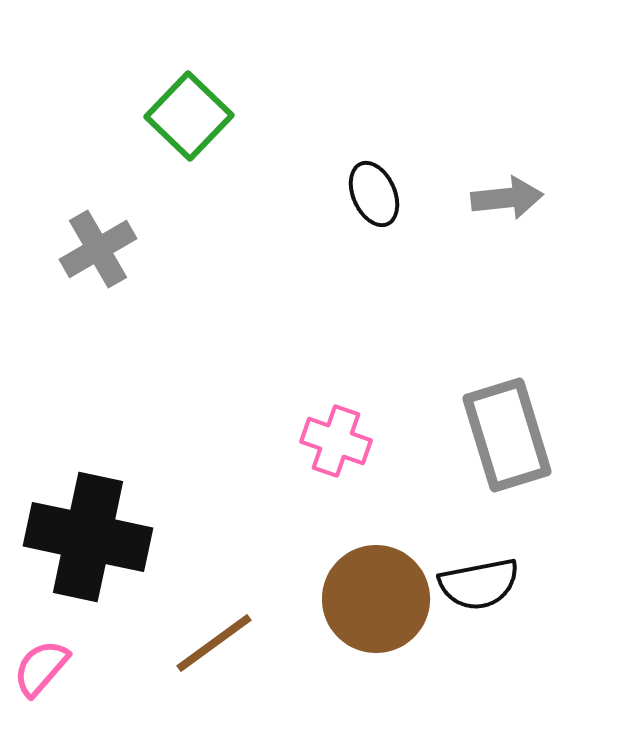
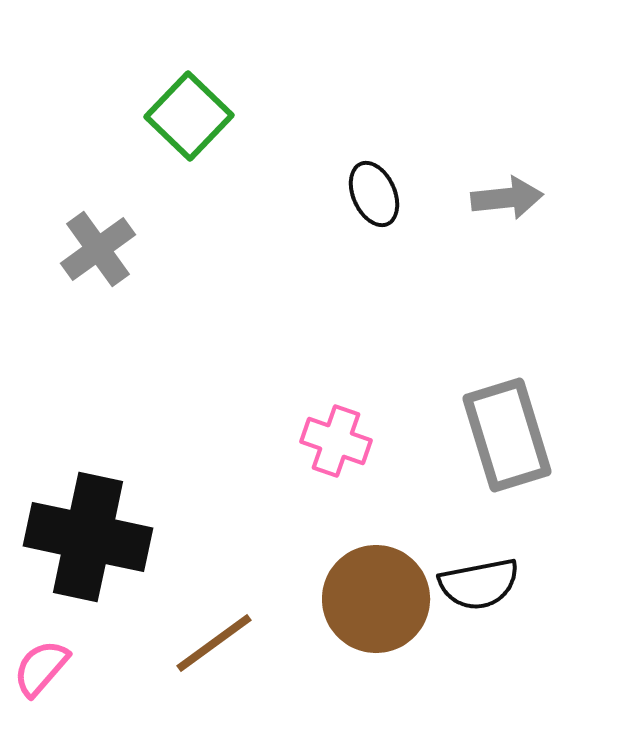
gray cross: rotated 6 degrees counterclockwise
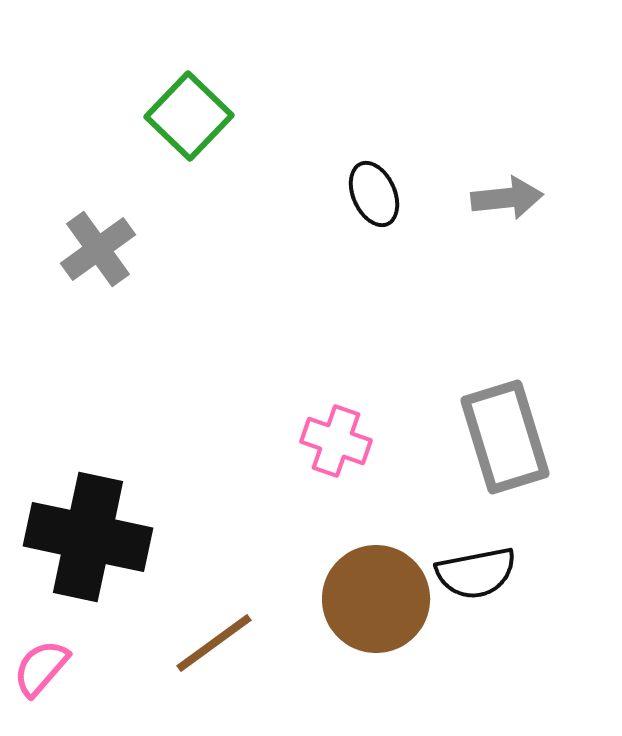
gray rectangle: moved 2 px left, 2 px down
black semicircle: moved 3 px left, 11 px up
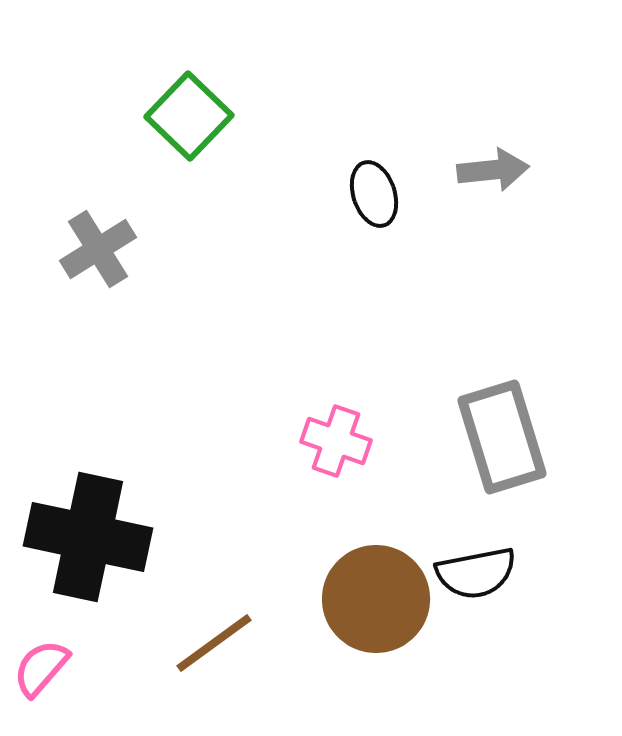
black ellipse: rotated 6 degrees clockwise
gray arrow: moved 14 px left, 28 px up
gray cross: rotated 4 degrees clockwise
gray rectangle: moved 3 px left
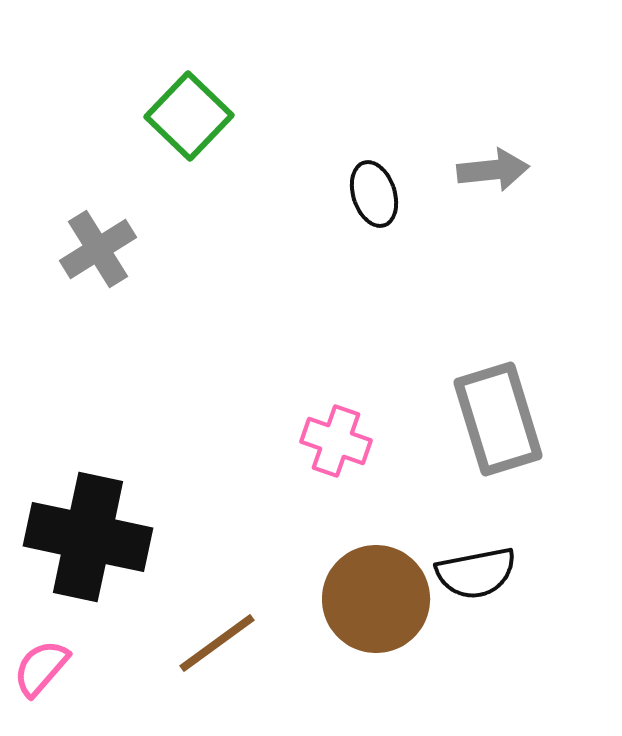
gray rectangle: moved 4 px left, 18 px up
brown line: moved 3 px right
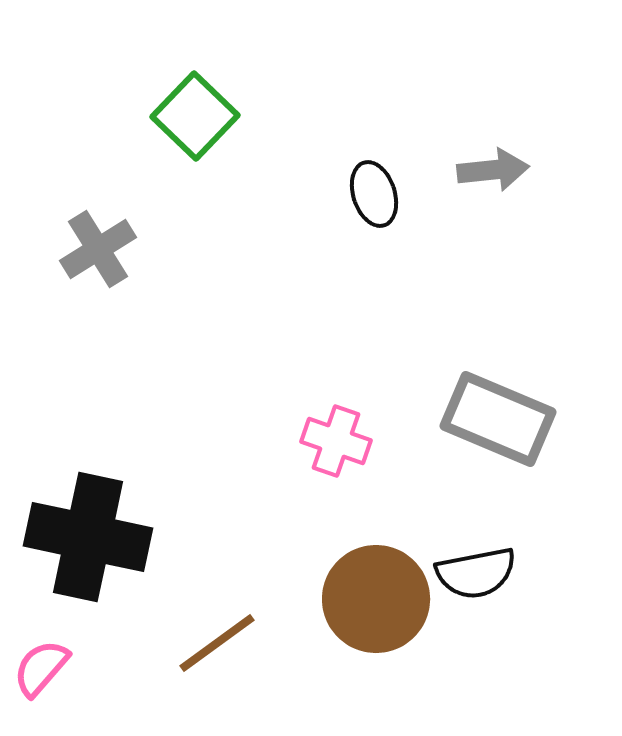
green square: moved 6 px right
gray rectangle: rotated 50 degrees counterclockwise
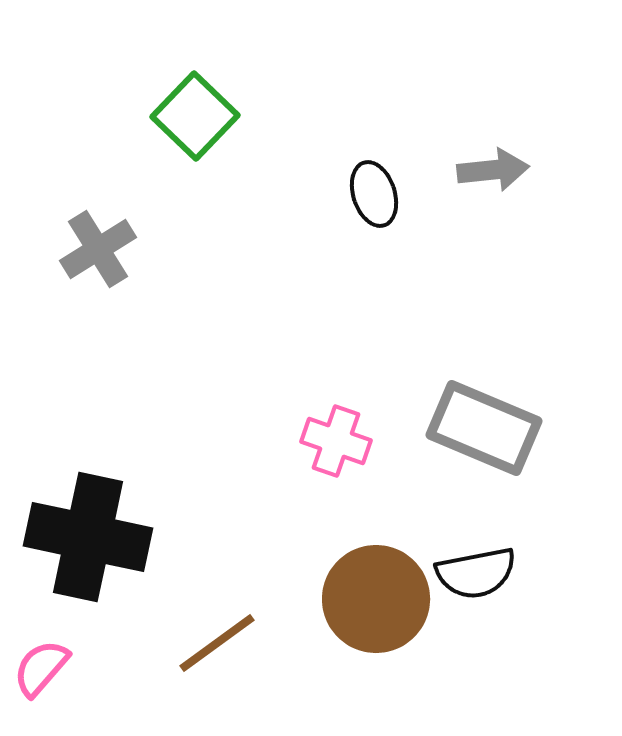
gray rectangle: moved 14 px left, 9 px down
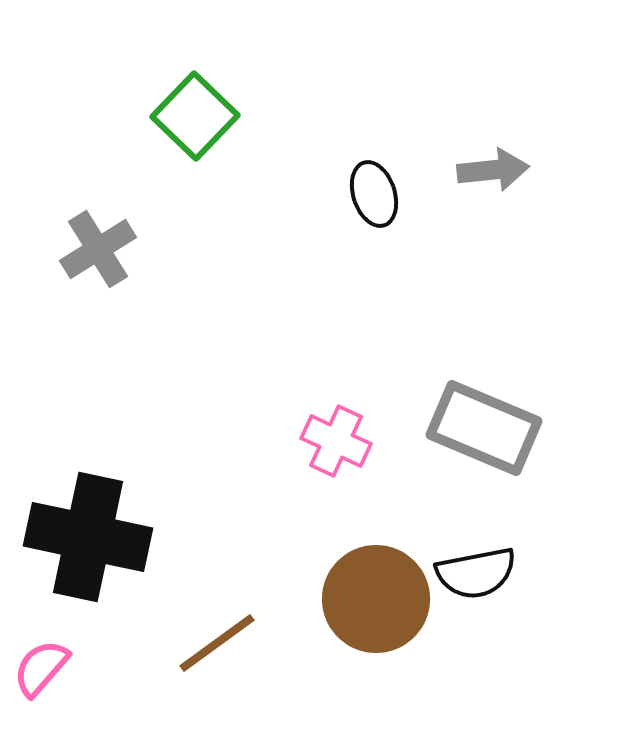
pink cross: rotated 6 degrees clockwise
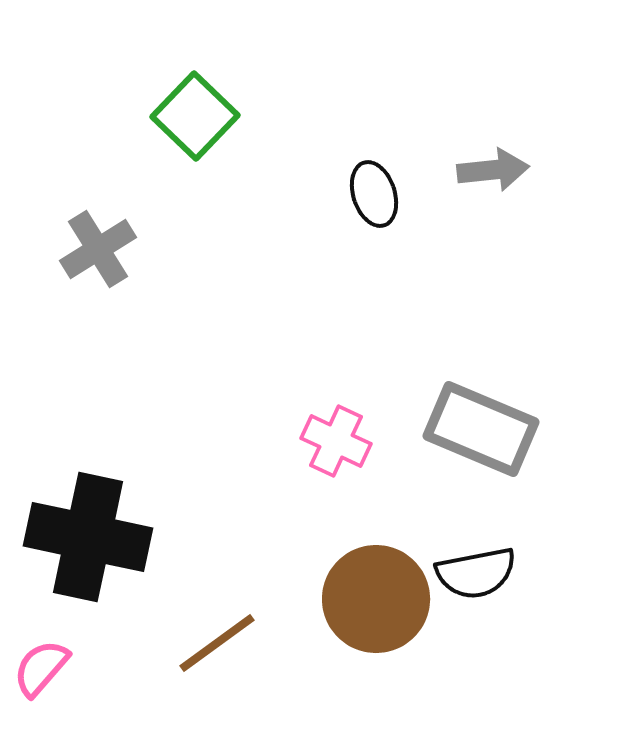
gray rectangle: moved 3 px left, 1 px down
